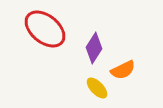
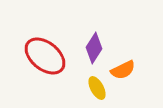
red ellipse: moved 27 px down
yellow ellipse: rotated 15 degrees clockwise
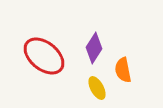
red ellipse: moved 1 px left
orange semicircle: rotated 105 degrees clockwise
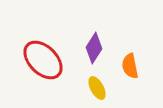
red ellipse: moved 1 px left, 4 px down; rotated 6 degrees clockwise
orange semicircle: moved 7 px right, 4 px up
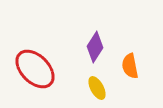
purple diamond: moved 1 px right, 1 px up
red ellipse: moved 8 px left, 9 px down
